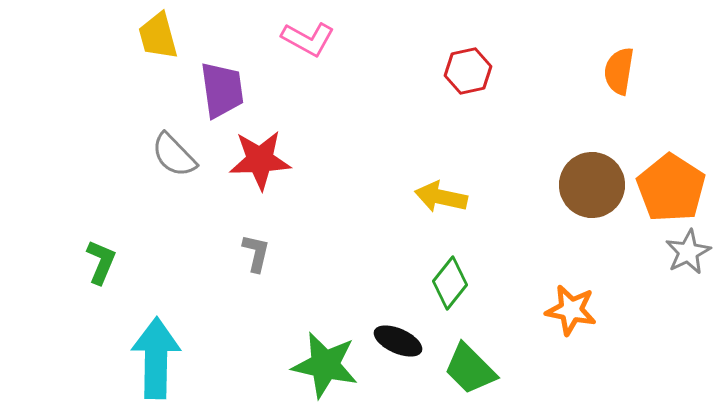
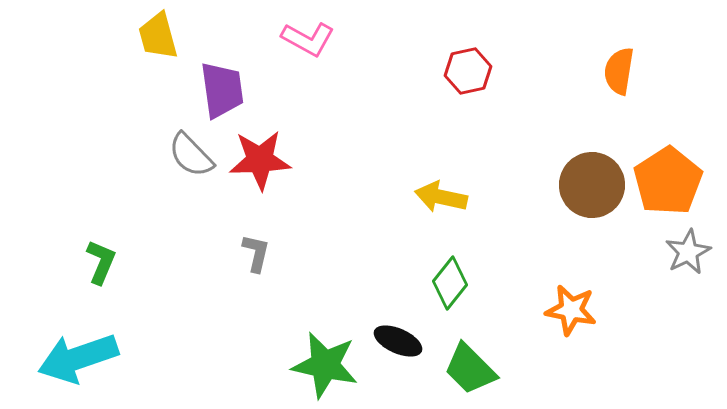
gray semicircle: moved 17 px right
orange pentagon: moved 3 px left, 7 px up; rotated 6 degrees clockwise
cyan arrow: moved 78 px left; rotated 110 degrees counterclockwise
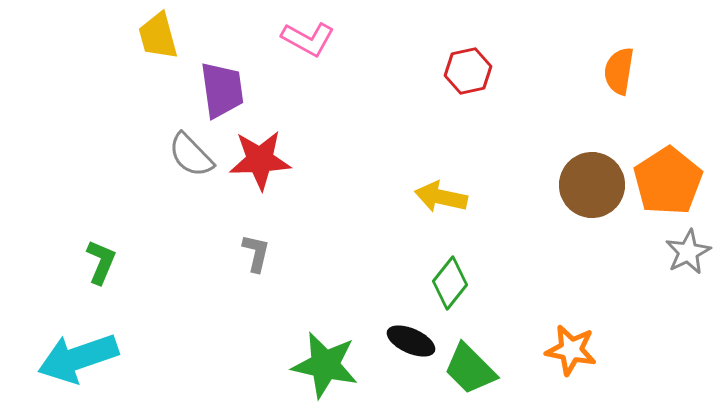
orange star: moved 40 px down
black ellipse: moved 13 px right
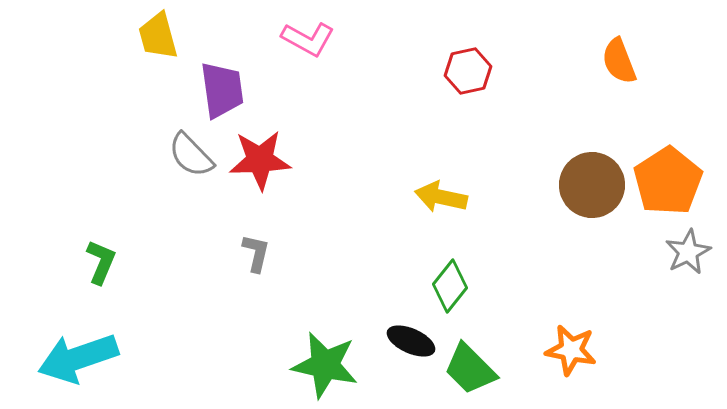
orange semicircle: moved 10 px up; rotated 30 degrees counterclockwise
green diamond: moved 3 px down
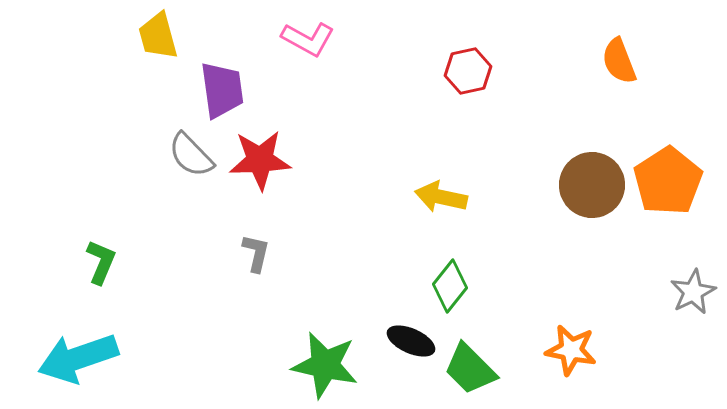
gray star: moved 5 px right, 40 px down
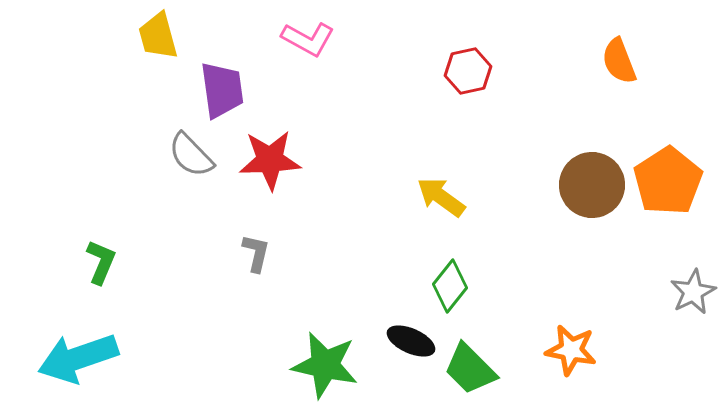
red star: moved 10 px right
yellow arrow: rotated 24 degrees clockwise
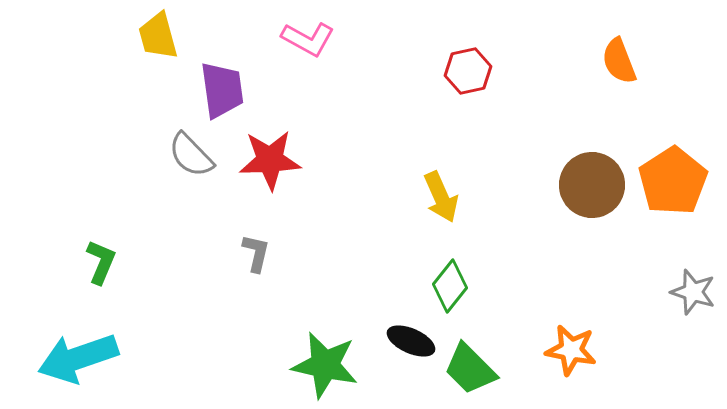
orange pentagon: moved 5 px right
yellow arrow: rotated 150 degrees counterclockwise
gray star: rotated 27 degrees counterclockwise
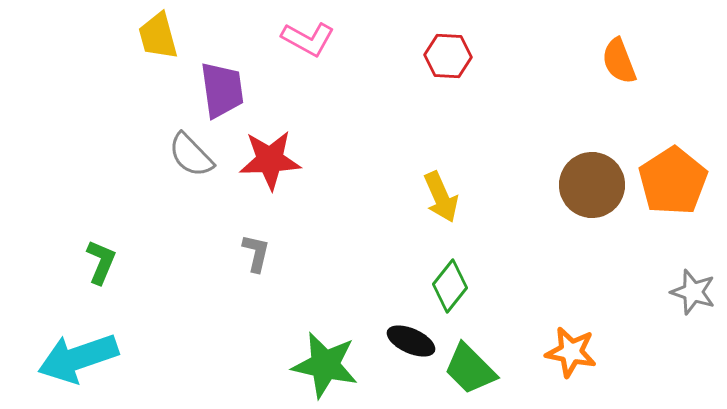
red hexagon: moved 20 px left, 15 px up; rotated 15 degrees clockwise
orange star: moved 2 px down
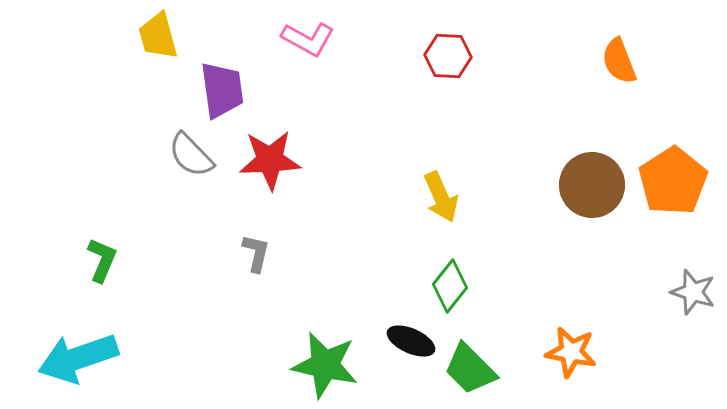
green L-shape: moved 1 px right, 2 px up
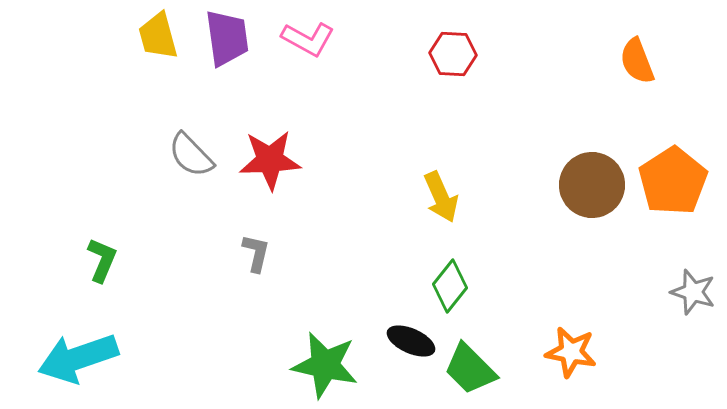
red hexagon: moved 5 px right, 2 px up
orange semicircle: moved 18 px right
purple trapezoid: moved 5 px right, 52 px up
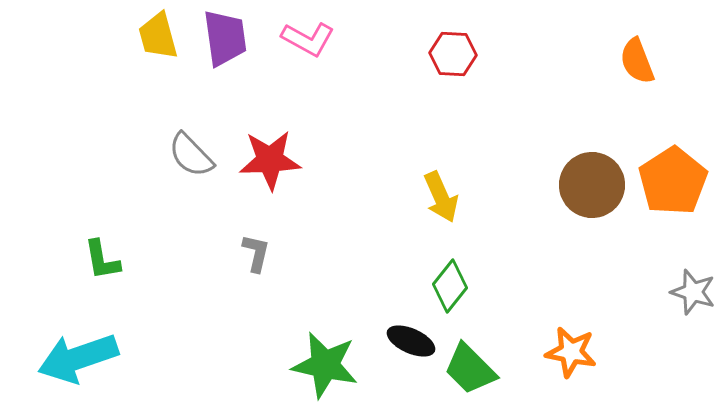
purple trapezoid: moved 2 px left
green L-shape: rotated 147 degrees clockwise
